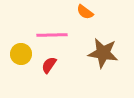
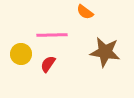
brown star: moved 2 px right, 1 px up
red semicircle: moved 1 px left, 1 px up
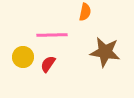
orange semicircle: rotated 114 degrees counterclockwise
yellow circle: moved 2 px right, 3 px down
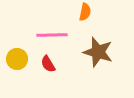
brown star: moved 7 px left; rotated 8 degrees clockwise
yellow circle: moved 6 px left, 2 px down
red semicircle: rotated 66 degrees counterclockwise
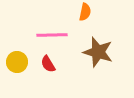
yellow circle: moved 3 px down
